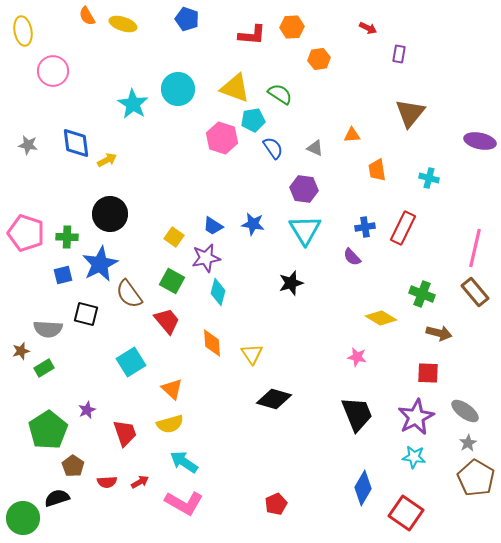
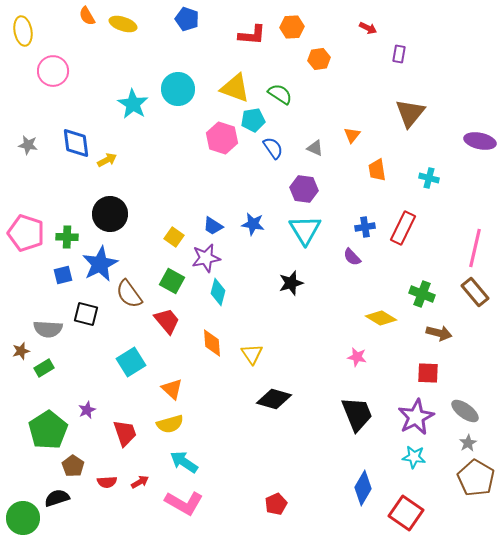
orange triangle at (352, 135): rotated 48 degrees counterclockwise
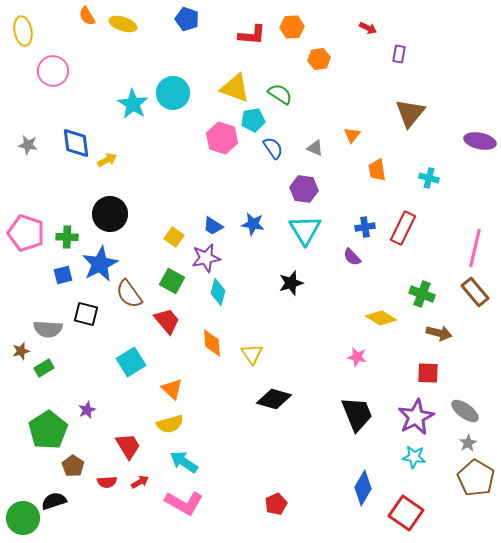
cyan circle at (178, 89): moved 5 px left, 4 px down
red trapezoid at (125, 433): moved 3 px right, 13 px down; rotated 12 degrees counterclockwise
black semicircle at (57, 498): moved 3 px left, 3 px down
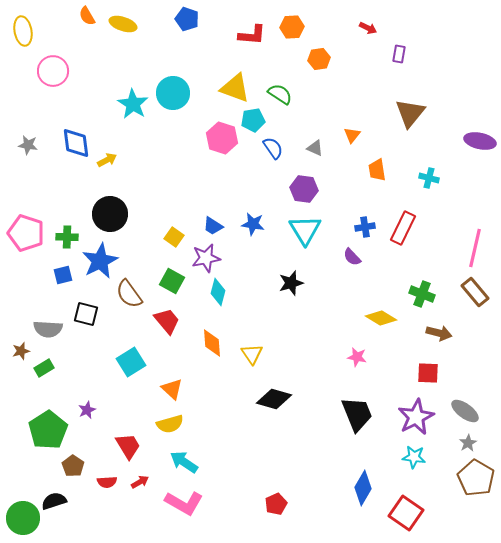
blue star at (100, 264): moved 3 px up
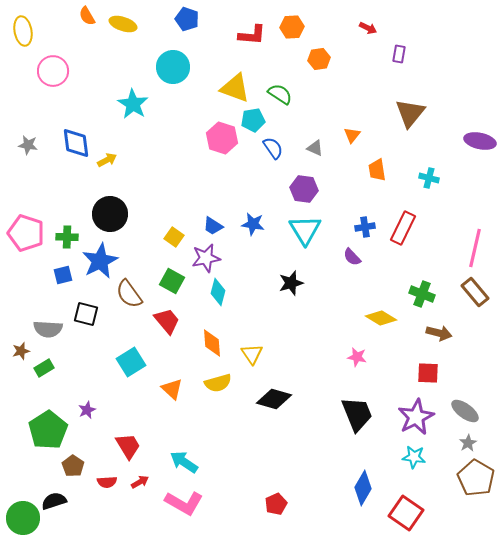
cyan circle at (173, 93): moved 26 px up
yellow semicircle at (170, 424): moved 48 px right, 41 px up
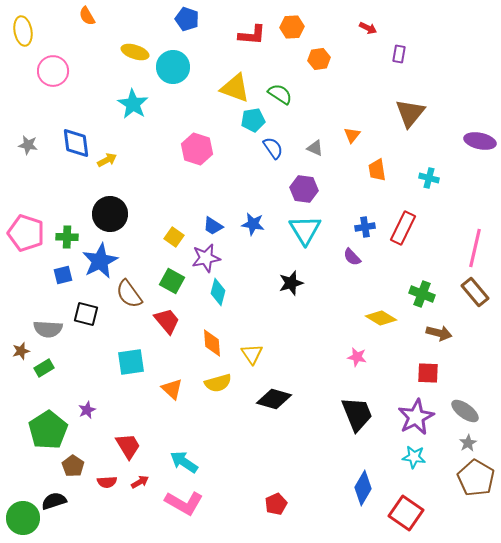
yellow ellipse at (123, 24): moved 12 px right, 28 px down
pink hexagon at (222, 138): moved 25 px left, 11 px down
cyan square at (131, 362): rotated 24 degrees clockwise
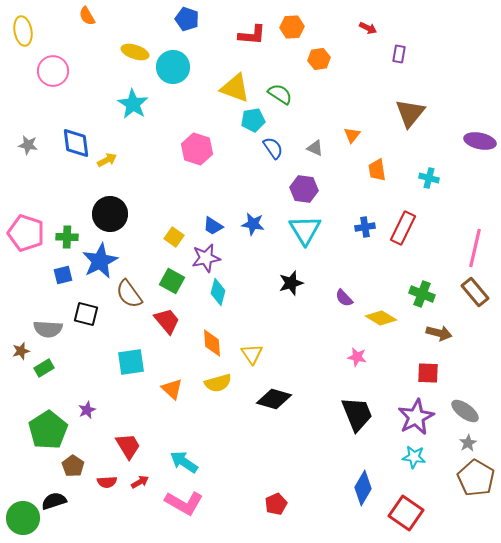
purple semicircle at (352, 257): moved 8 px left, 41 px down
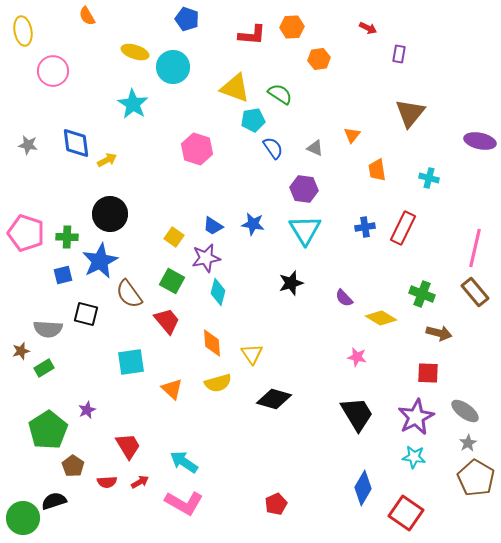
black trapezoid at (357, 414): rotated 9 degrees counterclockwise
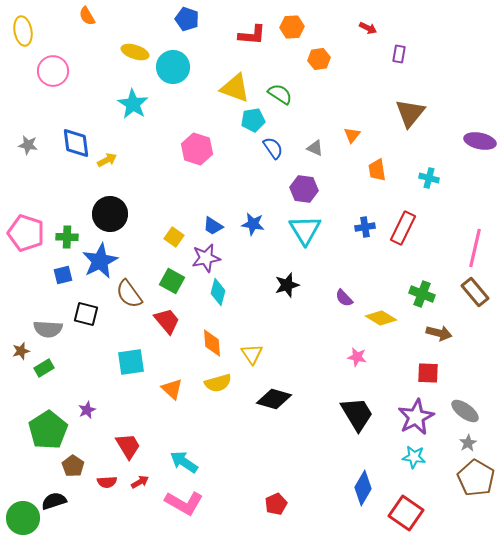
black star at (291, 283): moved 4 px left, 2 px down
